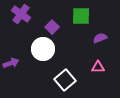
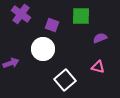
purple square: moved 2 px up; rotated 24 degrees counterclockwise
pink triangle: rotated 16 degrees clockwise
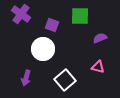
green square: moved 1 px left
purple arrow: moved 15 px right, 15 px down; rotated 126 degrees clockwise
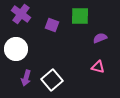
white circle: moved 27 px left
white square: moved 13 px left
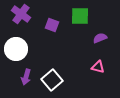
purple arrow: moved 1 px up
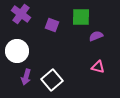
green square: moved 1 px right, 1 px down
purple semicircle: moved 4 px left, 2 px up
white circle: moved 1 px right, 2 px down
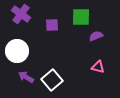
purple square: rotated 24 degrees counterclockwise
purple arrow: rotated 105 degrees clockwise
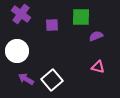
purple arrow: moved 2 px down
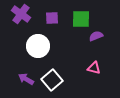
green square: moved 2 px down
purple square: moved 7 px up
white circle: moved 21 px right, 5 px up
pink triangle: moved 4 px left, 1 px down
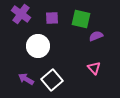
green square: rotated 12 degrees clockwise
pink triangle: rotated 32 degrees clockwise
